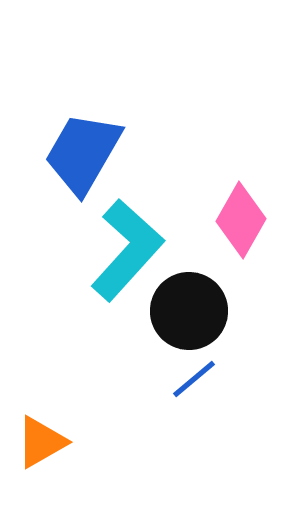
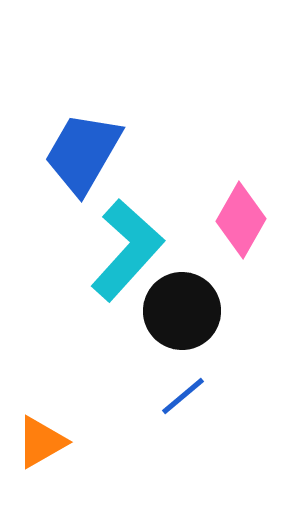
black circle: moved 7 px left
blue line: moved 11 px left, 17 px down
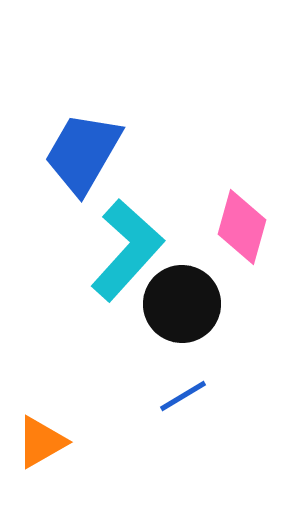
pink diamond: moved 1 px right, 7 px down; rotated 14 degrees counterclockwise
black circle: moved 7 px up
blue line: rotated 9 degrees clockwise
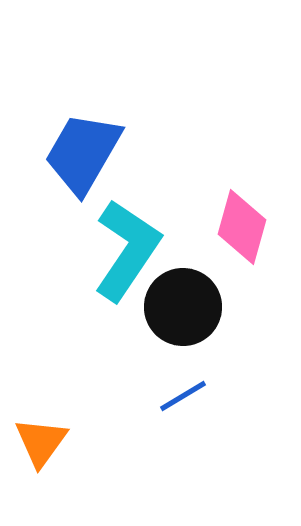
cyan L-shape: rotated 8 degrees counterclockwise
black circle: moved 1 px right, 3 px down
orange triangle: rotated 24 degrees counterclockwise
